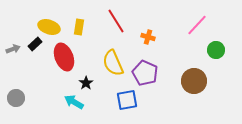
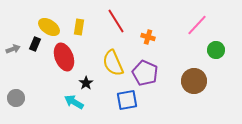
yellow ellipse: rotated 15 degrees clockwise
black rectangle: rotated 24 degrees counterclockwise
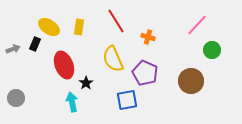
green circle: moved 4 px left
red ellipse: moved 8 px down
yellow semicircle: moved 4 px up
brown circle: moved 3 px left
cyan arrow: moved 2 px left; rotated 48 degrees clockwise
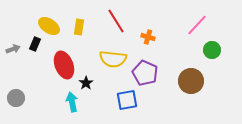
yellow ellipse: moved 1 px up
yellow semicircle: rotated 60 degrees counterclockwise
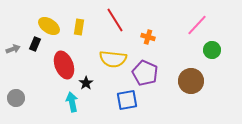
red line: moved 1 px left, 1 px up
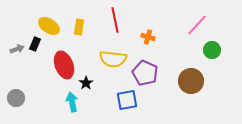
red line: rotated 20 degrees clockwise
gray arrow: moved 4 px right
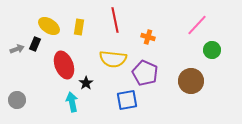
gray circle: moved 1 px right, 2 px down
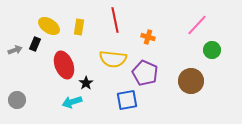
gray arrow: moved 2 px left, 1 px down
cyan arrow: rotated 96 degrees counterclockwise
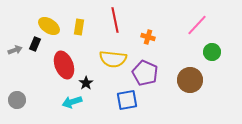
green circle: moved 2 px down
brown circle: moved 1 px left, 1 px up
